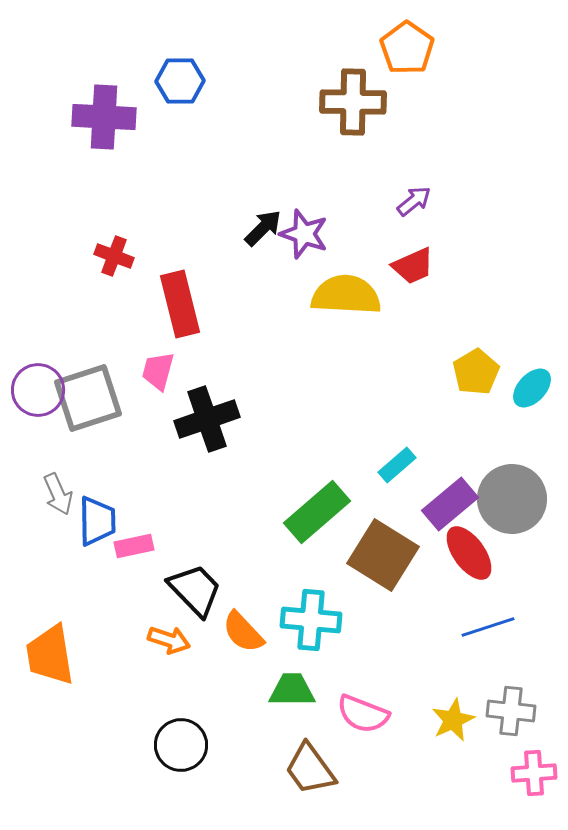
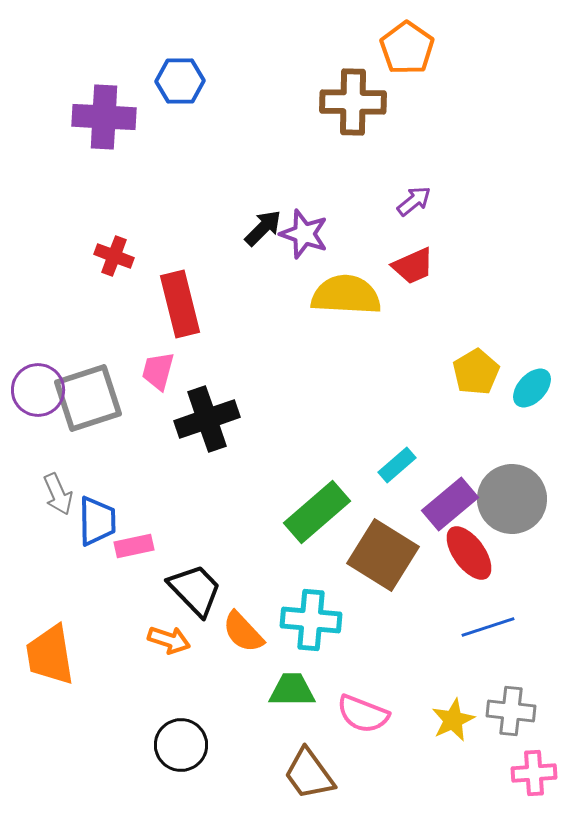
brown trapezoid: moved 1 px left, 5 px down
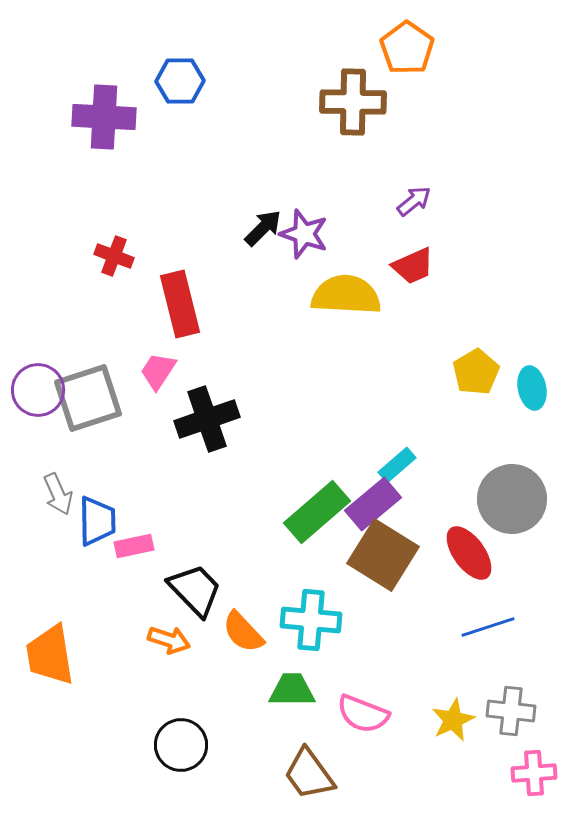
pink trapezoid: rotated 18 degrees clockwise
cyan ellipse: rotated 54 degrees counterclockwise
purple rectangle: moved 77 px left
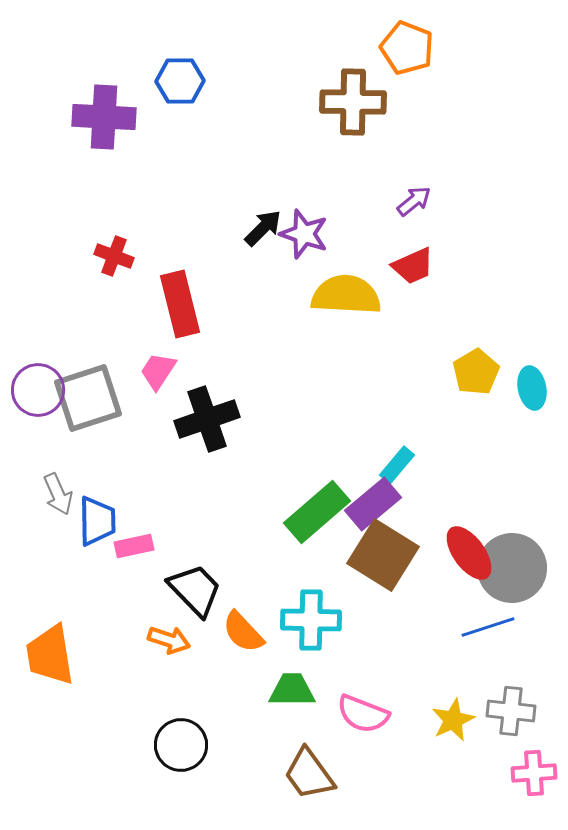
orange pentagon: rotated 14 degrees counterclockwise
cyan rectangle: rotated 9 degrees counterclockwise
gray circle: moved 69 px down
cyan cross: rotated 4 degrees counterclockwise
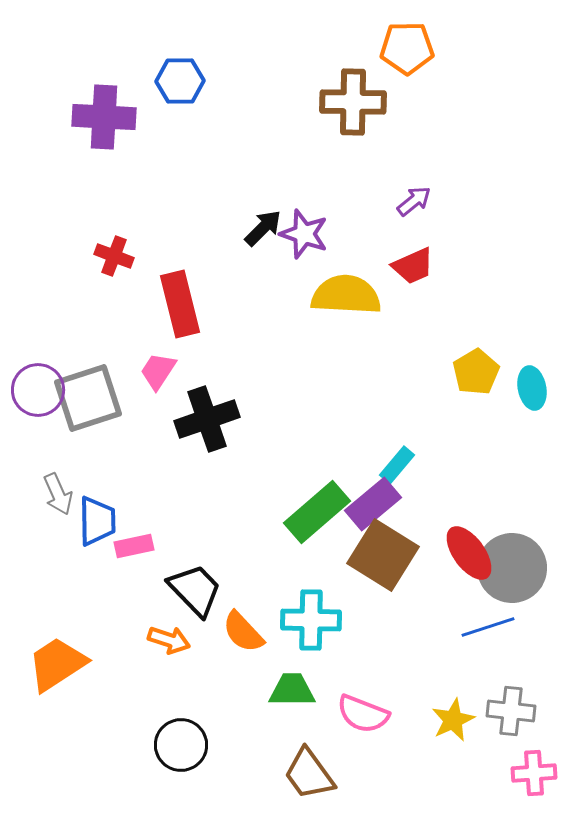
orange pentagon: rotated 22 degrees counterclockwise
orange trapezoid: moved 7 px right, 9 px down; rotated 66 degrees clockwise
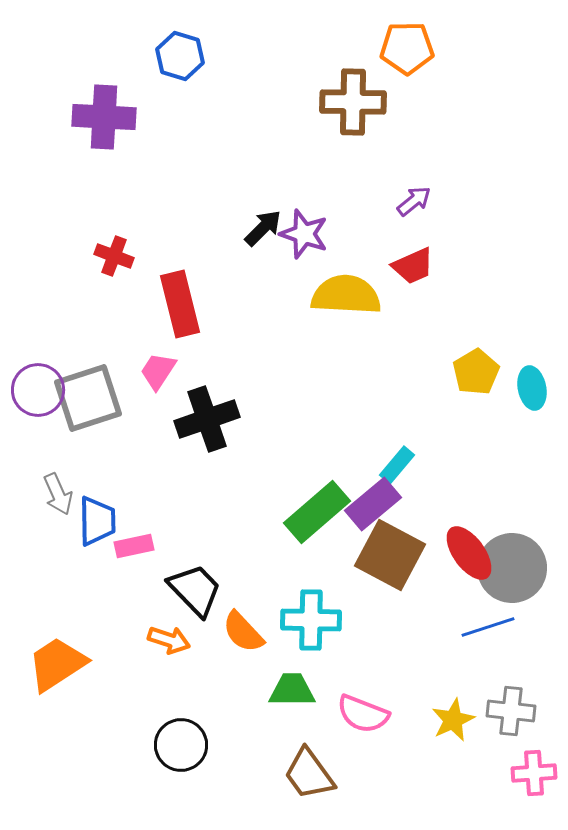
blue hexagon: moved 25 px up; rotated 18 degrees clockwise
brown square: moved 7 px right; rotated 4 degrees counterclockwise
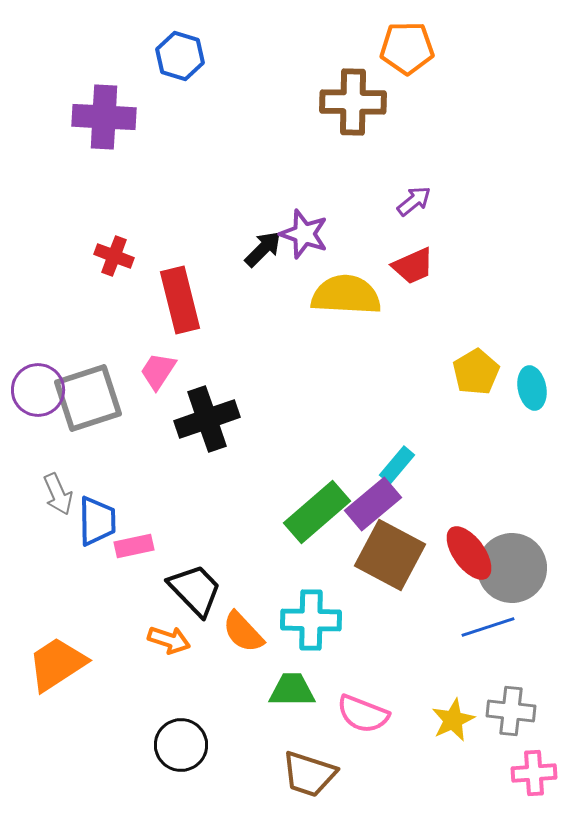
black arrow: moved 21 px down
red rectangle: moved 4 px up
brown trapezoid: rotated 36 degrees counterclockwise
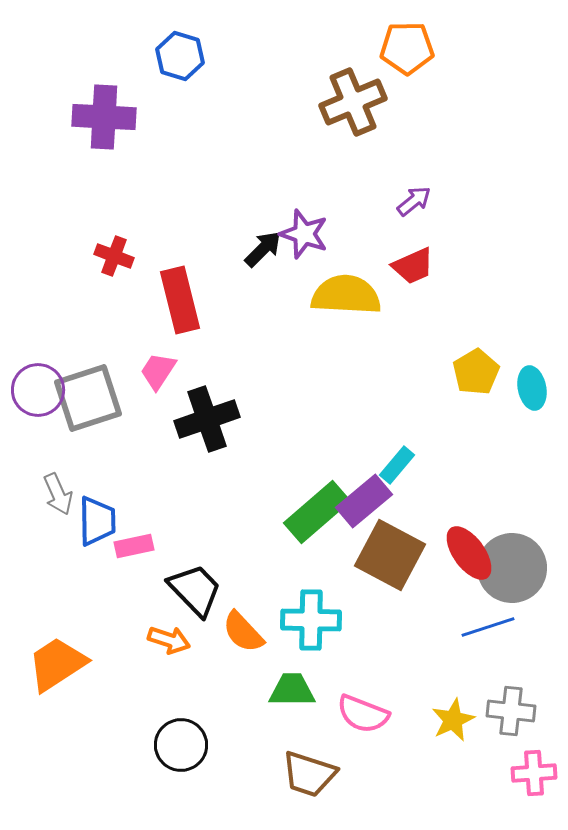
brown cross: rotated 24 degrees counterclockwise
purple rectangle: moved 9 px left, 3 px up
